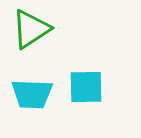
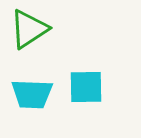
green triangle: moved 2 px left
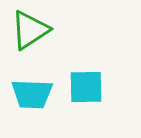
green triangle: moved 1 px right, 1 px down
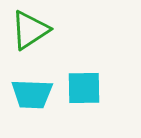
cyan square: moved 2 px left, 1 px down
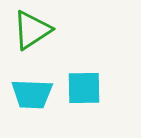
green triangle: moved 2 px right
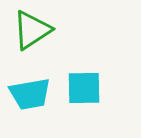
cyan trapezoid: moved 2 px left; rotated 12 degrees counterclockwise
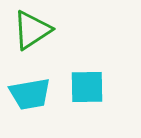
cyan square: moved 3 px right, 1 px up
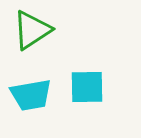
cyan trapezoid: moved 1 px right, 1 px down
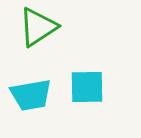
green triangle: moved 6 px right, 3 px up
